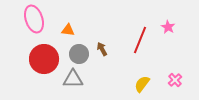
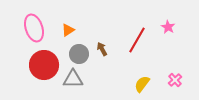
pink ellipse: moved 9 px down
orange triangle: rotated 40 degrees counterclockwise
red line: moved 3 px left; rotated 8 degrees clockwise
red circle: moved 6 px down
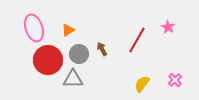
red circle: moved 4 px right, 5 px up
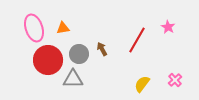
orange triangle: moved 5 px left, 2 px up; rotated 24 degrees clockwise
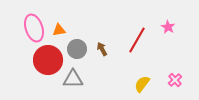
orange triangle: moved 4 px left, 2 px down
gray circle: moved 2 px left, 5 px up
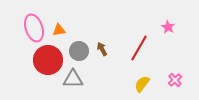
red line: moved 2 px right, 8 px down
gray circle: moved 2 px right, 2 px down
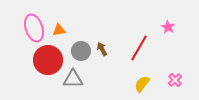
gray circle: moved 2 px right
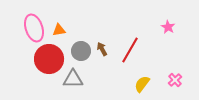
red line: moved 9 px left, 2 px down
red circle: moved 1 px right, 1 px up
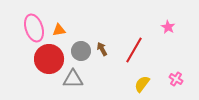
red line: moved 4 px right
pink cross: moved 1 px right, 1 px up; rotated 16 degrees counterclockwise
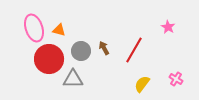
orange triangle: rotated 24 degrees clockwise
brown arrow: moved 2 px right, 1 px up
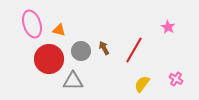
pink ellipse: moved 2 px left, 4 px up
gray triangle: moved 2 px down
